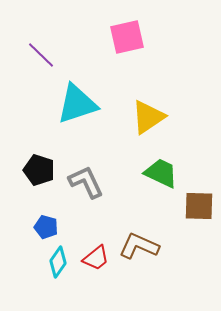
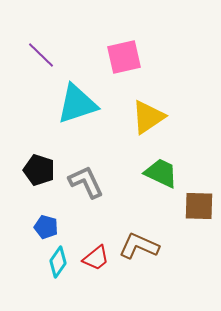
pink square: moved 3 px left, 20 px down
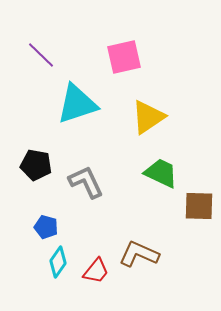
black pentagon: moved 3 px left, 5 px up; rotated 8 degrees counterclockwise
brown L-shape: moved 8 px down
red trapezoid: moved 13 px down; rotated 12 degrees counterclockwise
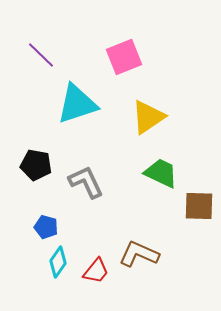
pink square: rotated 9 degrees counterclockwise
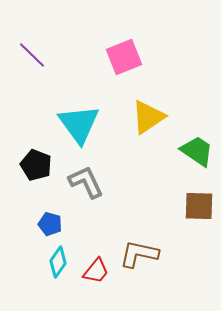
purple line: moved 9 px left
cyan triangle: moved 2 px right, 20 px down; rotated 48 degrees counterclockwise
black pentagon: rotated 12 degrees clockwise
green trapezoid: moved 36 px right, 22 px up; rotated 9 degrees clockwise
blue pentagon: moved 4 px right, 3 px up
brown L-shape: rotated 12 degrees counterclockwise
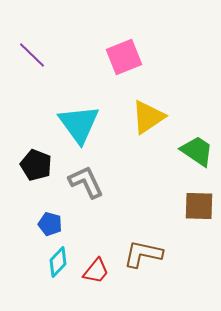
brown L-shape: moved 4 px right
cyan diamond: rotated 8 degrees clockwise
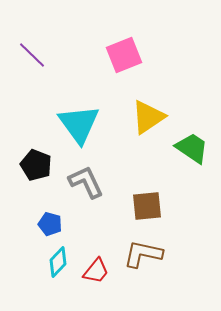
pink square: moved 2 px up
green trapezoid: moved 5 px left, 3 px up
brown square: moved 52 px left; rotated 8 degrees counterclockwise
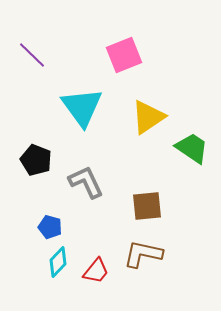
cyan triangle: moved 3 px right, 17 px up
black pentagon: moved 5 px up
blue pentagon: moved 3 px down
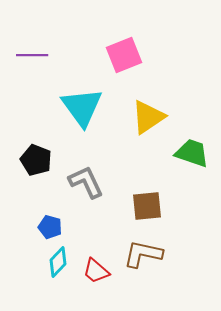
purple line: rotated 44 degrees counterclockwise
green trapezoid: moved 5 px down; rotated 15 degrees counterclockwise
red trapezoid: rotated 92 degrees clockwise
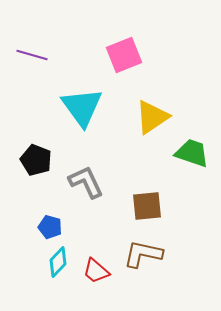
purple line: rotated 16 degrees clockwise
yellow triangle: moved 4 px right
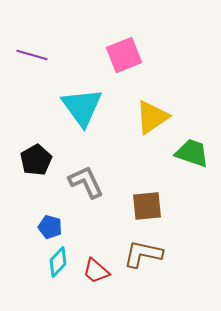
black pentagon: rotated 20 degrees clockwise
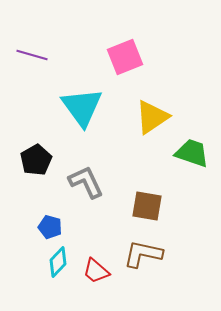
pink square: moved 1 px right, 2 px down
brown square: rotated 16 degrees clockwise
